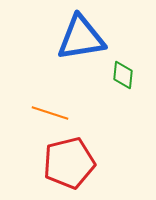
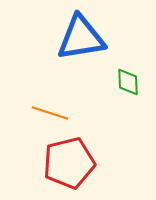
green diamond: moved 5 px right, 7 px down; rotated 8 degrees counterclockwise
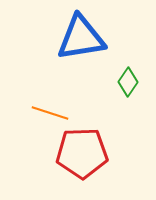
green diamond: rotated 36 degrees clockwise
red pentagon: moved 13 px right, 10 px up; rotated 12 degrees clockwise
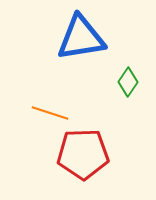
red pentagon: moved 1 px right, 1 px down
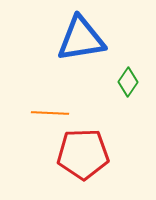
blue triangle: moved 1 px down
orange line: rotated 15 degrees counterclockwise
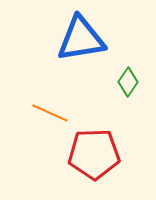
orange line: rotated 21 degrees clockwise
red pentagon: moved 11 px right
